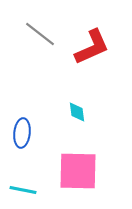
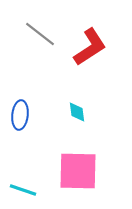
red L-shape: moved 2 px left; rotated 9 degrees counterclockwise
blue ellipse: moved 2 px left, 18 px up
cyan line: rotated 8 degrees clockwise
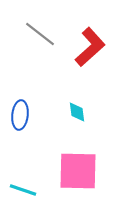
red L-shape: rotated 9 degrees counterclockwise
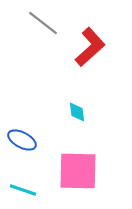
gray line: moved 3 px right, 11 px up
blue ellipse: moved 2 px right, 25 px down; rotated 68 degrees counterclockwise
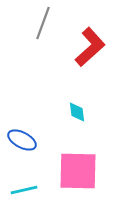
gray line: rotated 72 degrees clockwise
cyan line: moved 1 px right; rotated 32 degrees counterclockwise
